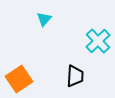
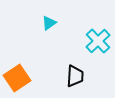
cyan triangle: moved 5 px right, 4 px down; rotated 14 degrees clockwise
orange square: moved 2 px left, 1 px up
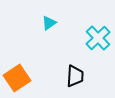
cyan cross: moved 3 px up
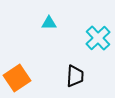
cyan triangle: rotated 35 degrees clockwise
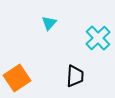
cyan triangle: rotated 49 degrees counterclockwise
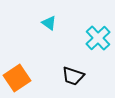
cyan triangle: rotated 35 degrees counterclockwise
black trapezoid: moved 2 px left; rotated 105 degrees clockwise
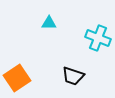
cyan triangle: rotated 35 degrees counterclockwise
cyan cross: rotated 25 degrees counterclockwise
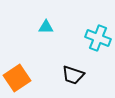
cyan triangle: moved 3 px left, 4 px down
black trapezoid: moved 1 px up
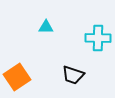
cyan cross: rotated 20 degrees counterclockwise
orange square: moved 1 px up
